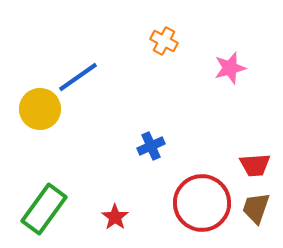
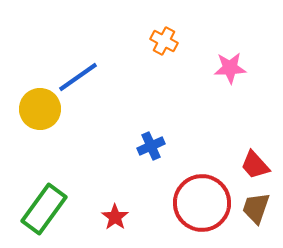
pink star: rotated 12 degrees clockwise
red trapezoid: rotated 52 degrees clockwise
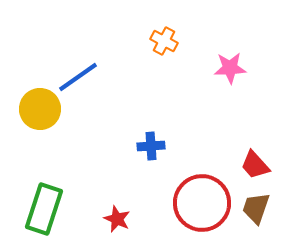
blue cross: rotated 20 degrees clockwise
green rectangle: rotated 18 degrees counterclockwise
red star: moved 2 px right, 2 px down; rotated 12 degrees counterclockwise
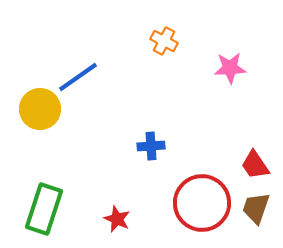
red trapezoid: rotated 8 degrees clockwise
